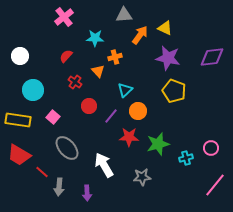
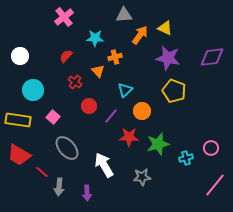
orange circle: moved 4 px right
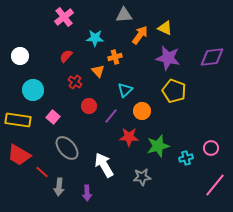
green star: moved 2 px down
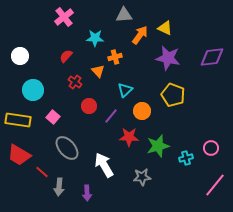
yellow pentagon: moved 1 px left, 4 px down
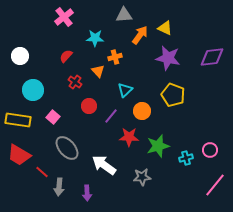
pink circle: moved 1 px left, 2 px down
white arrow: rotated 25 degrees counterclockwise
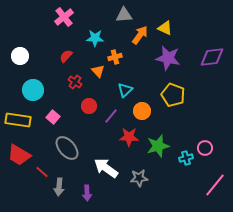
pink circle: moved 5 px left, 2 px up
white arrow: moved 2 px right, 3 px down
gray star: moved 3 px left, 1 px down
